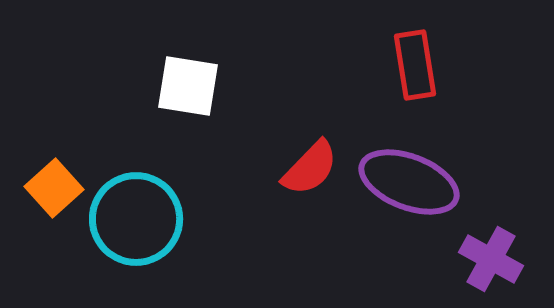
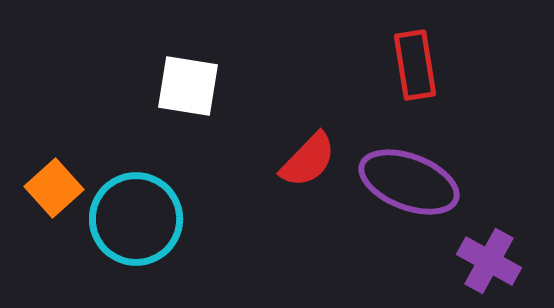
red semicircle: moved 2 px left, 8 px up
purple cross: moved 2 px left, 2 px down
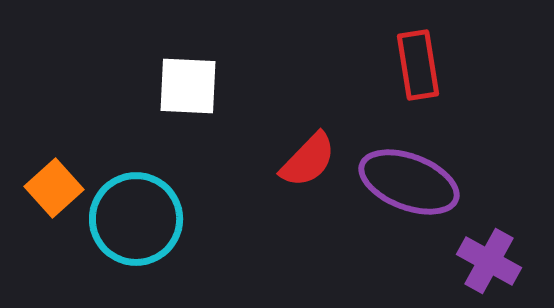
red rectangle: moved 3 px right
white square: rotated 6 degrees counterclockwise
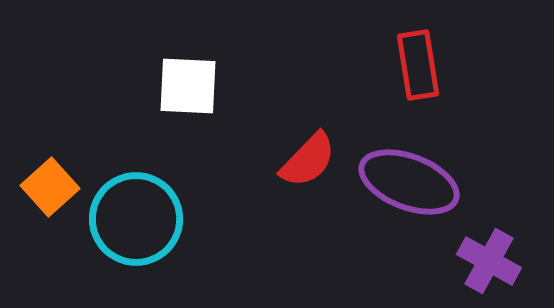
orange square: moved 4 px left, 1 px up
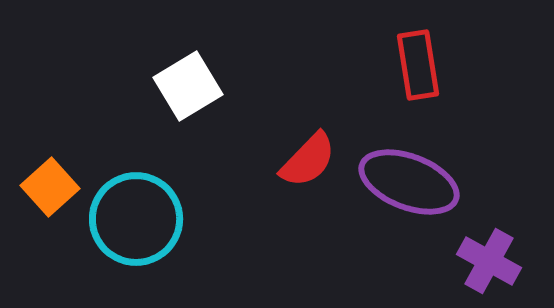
white square: rotated 34 degrees counterclockwise
